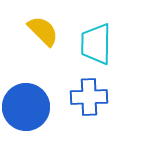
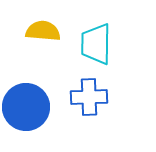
yellow semicircle: rotated 40 degrees counterclockwise
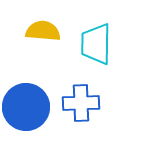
blue cross: moved 8 px left, 6 px down
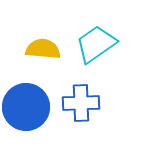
yellow semicircle: moved 18 px down
cyan trapezoid: rotated 54 degrees clockwise
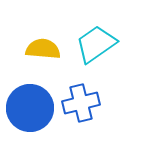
blue cross: rotated 12 degrees counterclockwise
blue circle: moved 4 px right, 1 px down
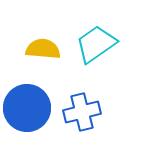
blue cross: moved 1 px right, 9 px down
blue circle: moved 3 px left
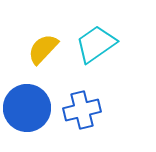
yellow semicircle: rotated 52 degrees counterclockwise
blue cross: moved 2 px up
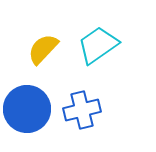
cyan trapezoid: moved 2 px right, 1 px down
blue circle: moved 1 px down
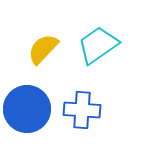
blue cross: rotated 18 degrees clockwise
